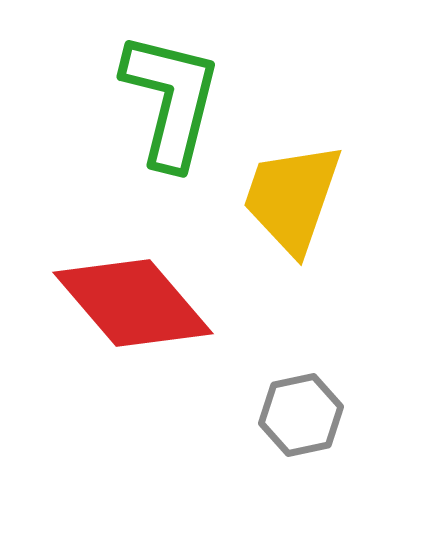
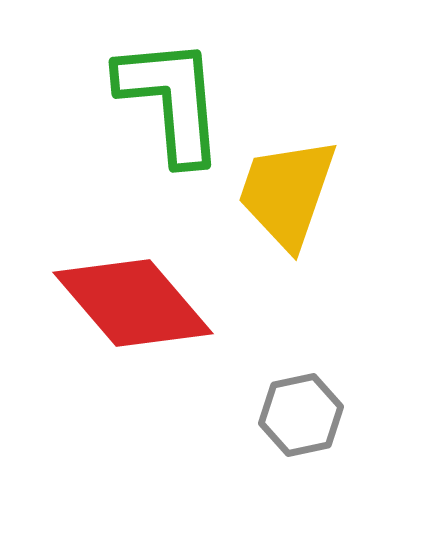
green L-shape: rotated 19 degrees counterclockwise
yellow trapezoid: moved 5 px left, 5 px up
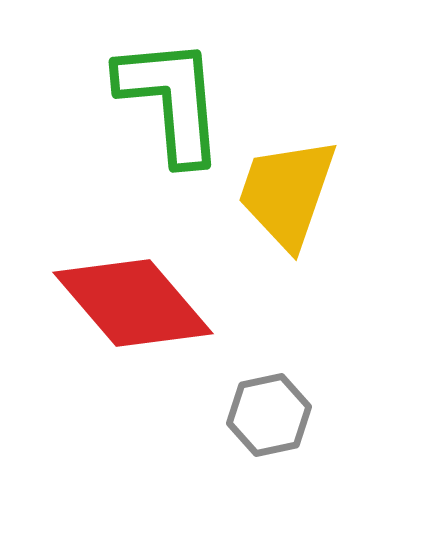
gray hexagon: moved 32 px left
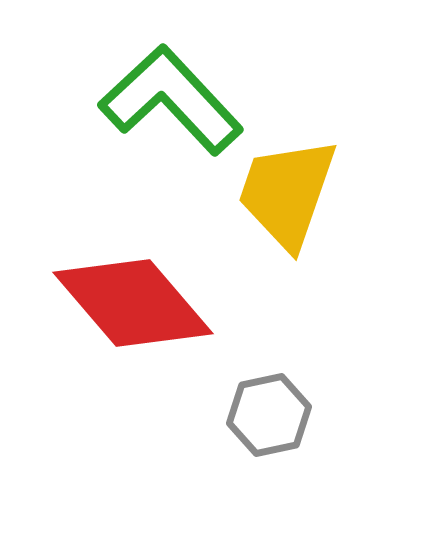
green L-shape: rotated 38 degrees counterclockwise
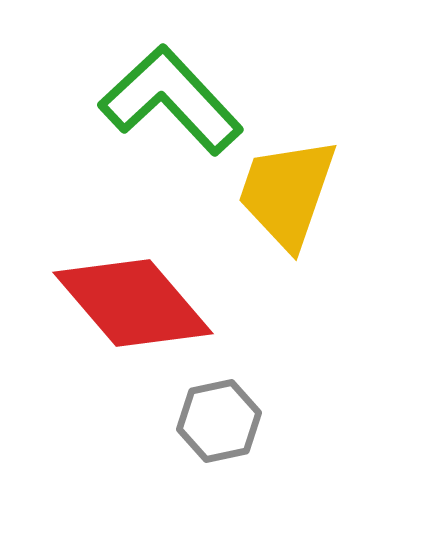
gray hexagon: moved 50 px left, 6 px down
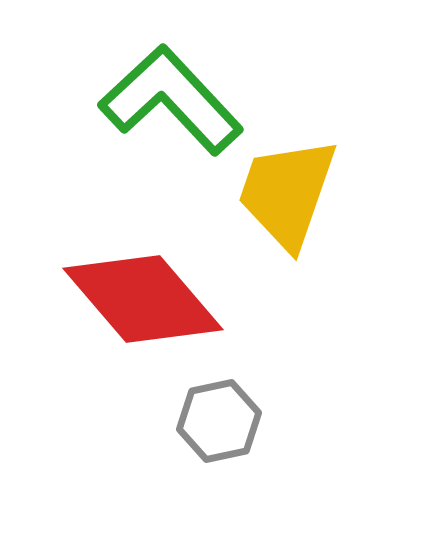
red diamond: moved 10 px right, 4 px up
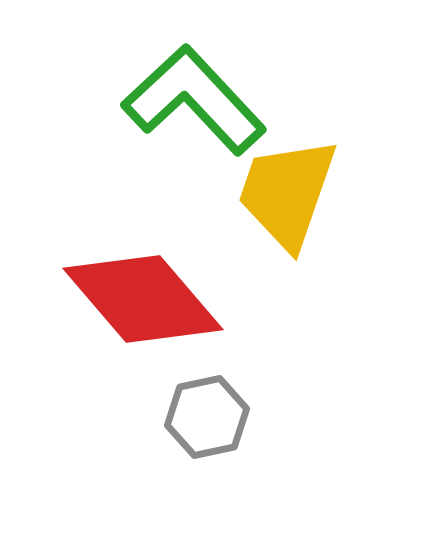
green L-shape: moved 23 px right
gray hexagon: moved 12 px left, 4 px up
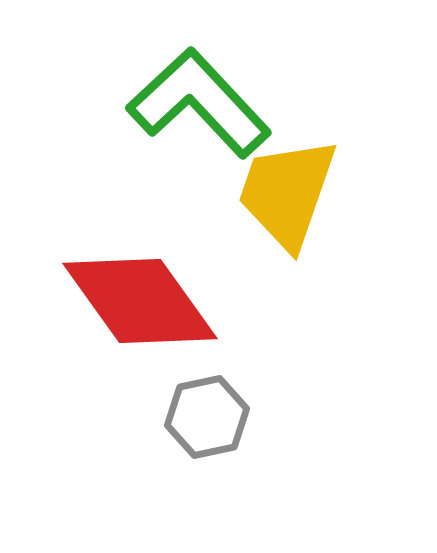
green L-shape: moved 5 px right, 3 px down
red diamond: moved 3 px left, 2 px down; rotated 5 degrees clockwise
